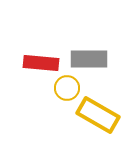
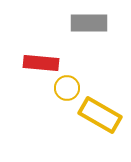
gray rectangle: moved 36 px up
yellow rectangle: moved 2 px right
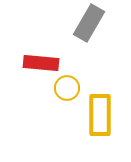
gray rectangle: rotated 60 degrees counterclockwise
yellow rectangle: rotated 60 degrees clockwise
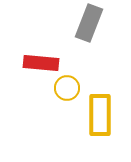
gray rectangle: rotated 9 degrees counterclockwise
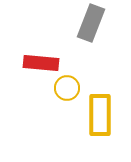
gray rectangle: moved 2 px right
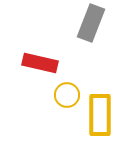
red rectangle: moved 1 px left; rotated 8 degrees clockwise
yellow circle: moved 7 px down
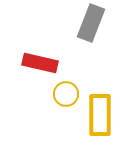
yellow circle: moved 1 px left, 1 px up
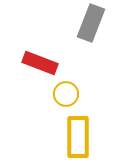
red rectangle: rotated 8 degrees clockwise
yellow rectangle: moved 22 px left, 22 px down
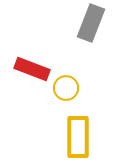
red rectangle: moved 8 px left, 6 px down
yellow circle: moved 6 px up
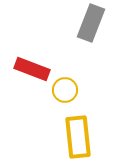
yellow circle: moved 1 px left, 2 px down
yellow rectangle: rotated 6 degrees counterclockwise
